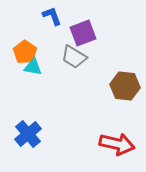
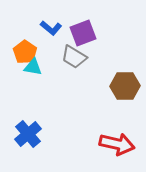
blue L-shape: moved 1 px left, 12 px down; rotated 150 degrees clockwise
brown hexagon: rotated 8 degrees counterclockwise
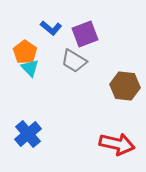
purple square: moved 2 px right, 1 px down
gray trapezoid: moved 4 px down
cyan triangle: moved 3 px left, 1 px down; rotated 36 degrees clockwise
brown hexagon: rotated 8 degrees clockwise
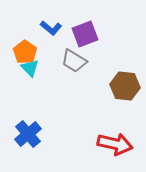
red arrow: moved 2 px left
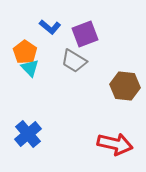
blue L-shape: moved 1 px left, 1 px up
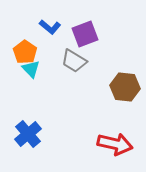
cyan triangle: moved 1 px right, 1 px down
brown hexagon: moved 1 px down
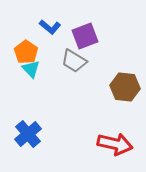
purple square: moved 2 px down
orange pentagon: moved 1 px right
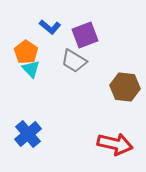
purple square: moved 1 px up
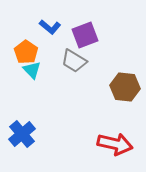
cyan triangle: moved 1 px right, 1 px down
blue cross: moved 6 px left
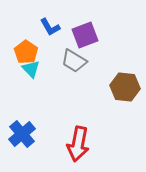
blue L-shape: rotated 20 degrees clockwise
cyan triangle: moved 1 px left, 1 px up
red arrow: moved 37 px left; rotated 88 degrees clockwise
